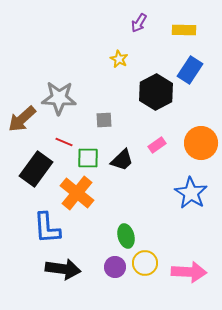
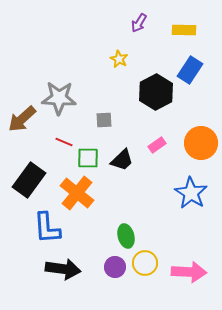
black rectangle: moved 7 px left, 11 px down
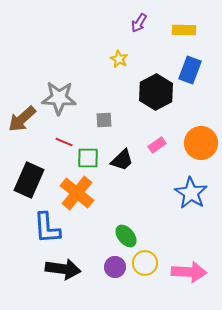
blue rectangle: rotated 12 degrees counterclockwise
black rectangle: rotated 12 degrees counterclockwise
green ellipse: rotated 25 degrees counterclockwise
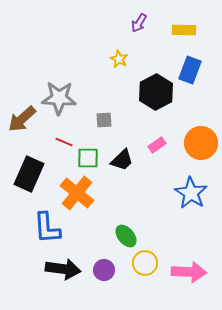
black rectangle: moved 6 px up
purple circle: moved 11 px left, 3 px down
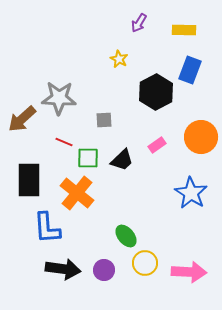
orange circle: moved 6 px up
black rectangle: moved 6 px down; rotated 24 degrees counterclockwise
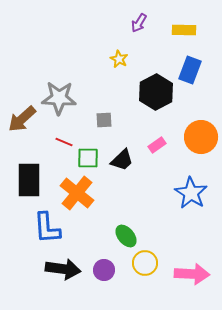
pink arrow: moved 3 px right, 2 px down
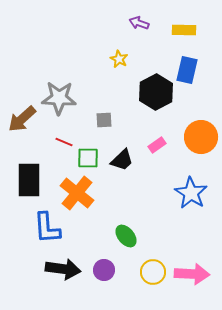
purple arrow: rotated 78 degrees clockwise
blue rectangle: moved 3 px left; rotated 8 degrees counterclockwise
yellow circle: moved 8 px right, 9 px down
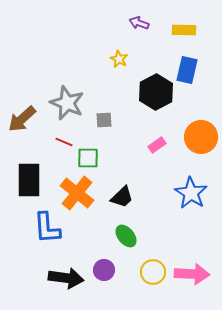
gray star: moved 8 px right, 5 px down; rotated 20 degrees clockwise
black trapezoid: moved 37 px down
black arrow: moved 3 px right, 9 px down
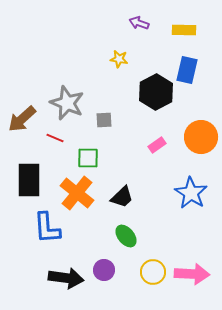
yellow star: rotated 18 degrees counterclockwise
red line: moved 9 px left, 4 px up
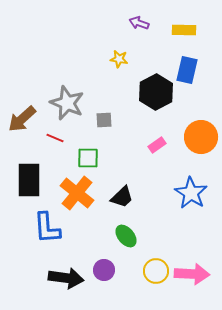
yellow circle: moved 3 px right, 1 px up
